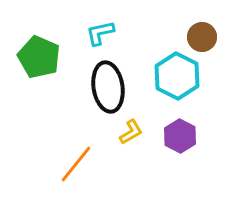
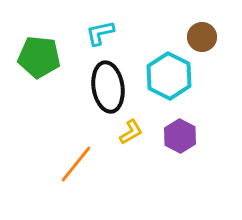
green pentagon: rotated 18 degrees counterclockwise
cyan hexagon: moved 8 px left
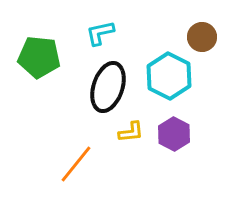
black ellipse: rotated 27 degrees clockwise
yellow L-shape: rotated 24 degrees clockwise
purple hexagon: moved 6 px left, 2 px up
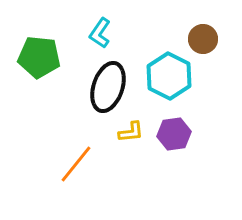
cyan L-shape: rotated 44 degrees counterclockwise
brown circle: moved 1 px right, 2 px down
purple hexagon: rotated 24 degrees clockwise
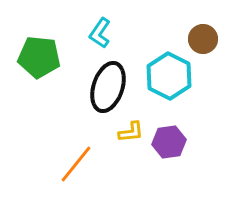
purple hexagon: moved 5 px left, 8 px down
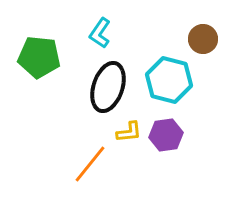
cyan hexagon: moved 4 px down; rotated 12 degrees counterclockwise
yellow L-shape: moved 2 px left
purple hexagon: moved 3 px left, 7 px up
orange line: moved 14 px right
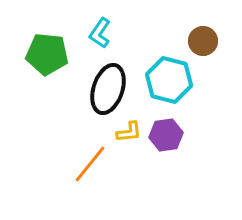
brown circle: moved 2 px down
green pentagon: moved 8 px right, 3 px up
black ellipse: moved 2 px down
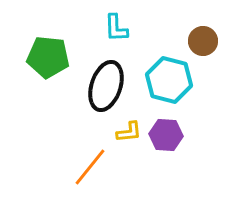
cyan L-shape: moved 16 px right, 5 px up; rotated 36 degrees counterclockwise
green pentagon: moved 1 px right, 3 px down
black ellipse: moved 2 px left, 3 px up
purple hexagon: rotated 12 degrees clockwise
orange line: moved 3 px down
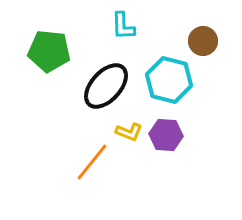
cyan L-shape: moved 7 px right, 2 px up
green pentagon: moved 1 px right, 6 px up
black ellipse: rotated 24 degrees clockwise
yellow L-shape: rotated 28 degrees clockwise
orange line: moved 2 px right, 5 px up
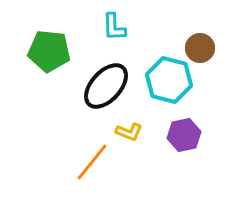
cyan L-shape: moved 9 px left, 1 px down
brown circle: moved 3 px left, 7 px down
purple hexagon: moved 18 px right; rotated 16 degrees counterclockwise
